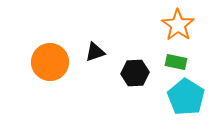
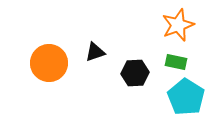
orange star: rotated 16 degrees clockwise
orange circle: moved 1 px left, 1 px down
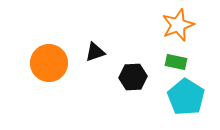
black hexagon: moved 2 px left, 4 px down
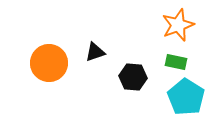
black hexagon: rotated 8 degrees clockwise
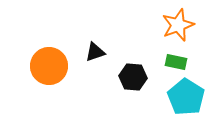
orange circle: moved 3 px down
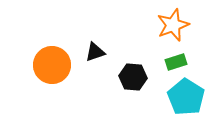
orange star: moved 5 px left
green rectangle: rotated 30 degrees counterclockwise
orange circle: moved 3 px right, 1 px up
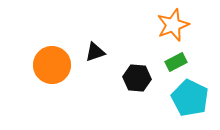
green rectangle: rotated 10 degrees counterclockwise
black hexagon: moved 4 px right, 1 px down
cyan pentagon: moved 4 px right, 1 px down; rotated 6 degrees counterclockwise
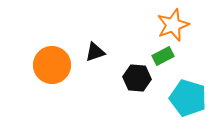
green rectangle: moved 13 px left, 6 px up
cyan pentagon: moved 2 px left; rotated 9 degrees counterclockwise
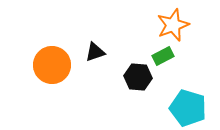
black hexagon: moved 1 px right, 1 px up
cyan pentagon: moved 10 px down
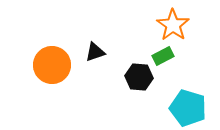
orange star: rotated 16 degrees counterclockwise
black hexagon: moved 1 px right
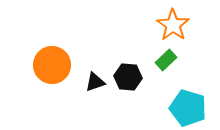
black triangle: moved 30 px down
green rectangle: moved 3 px right, 4 px down; rotated 15 degrees counterclockwise
black hexagon: moved 11 px left
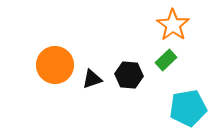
orange circle: moved 3 px right
black hexagon: moved 1 px right, 2 px up
black triangle: moved 3 px left, 3 px up
cyan pentagon: rotated 27 degrees counterclockwise
